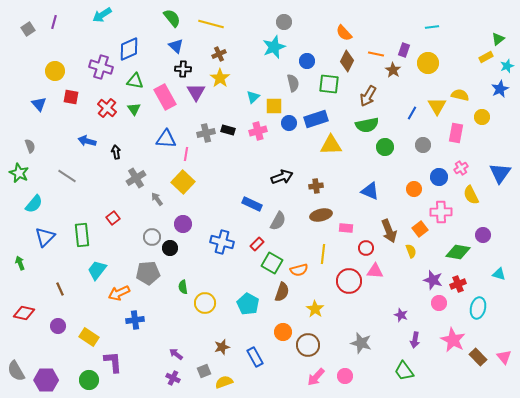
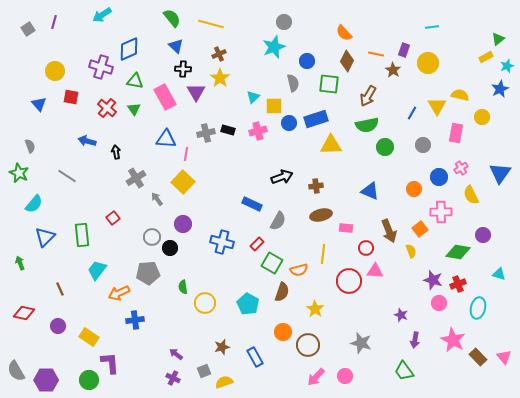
purple L-shape at (113, 362): moved 3 px left, 1 px down
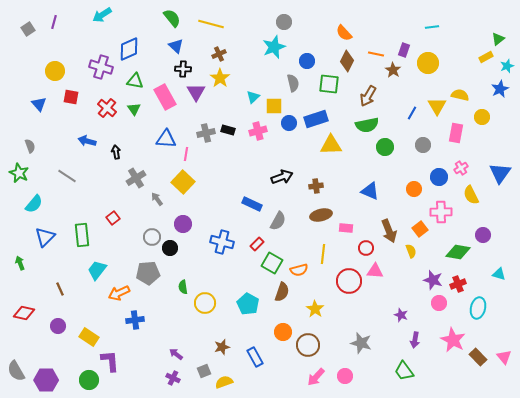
purple L-shape at (110, 363): moved 2 px up
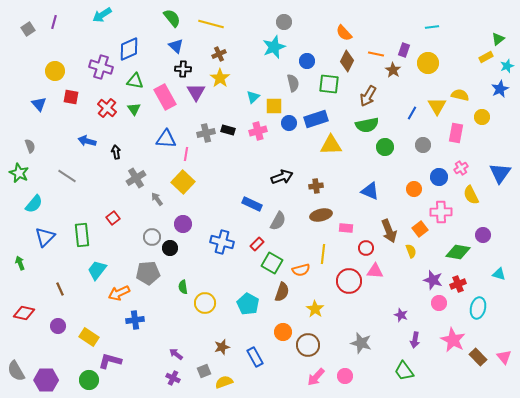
orange semicircle at (299, 270): moved 2 px right
purple L-shape at (110, 361): rotated 70 degrees counterclockwise
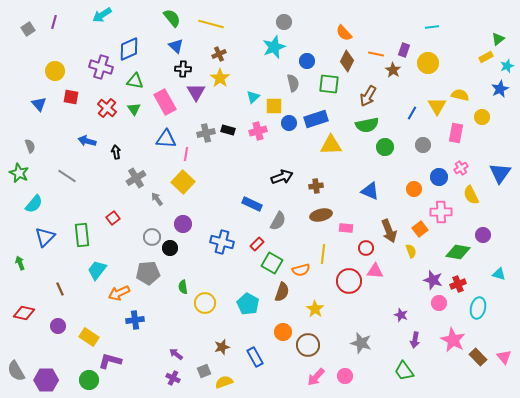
pink rectangle at (165, 97): moved 5 px down
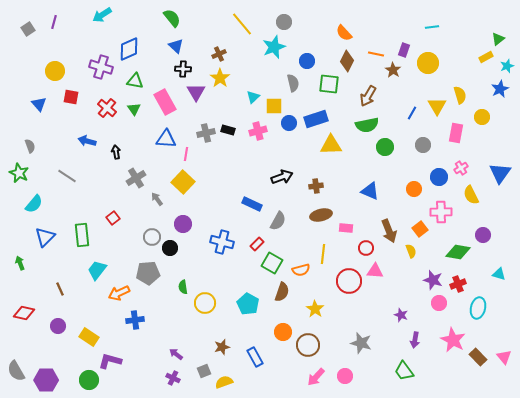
yellow line at (211, 24): moved 31 px right; rotated 35 degrees clockwise
yellow semicircle at (460, 95): rotated 60 degrees clockwise
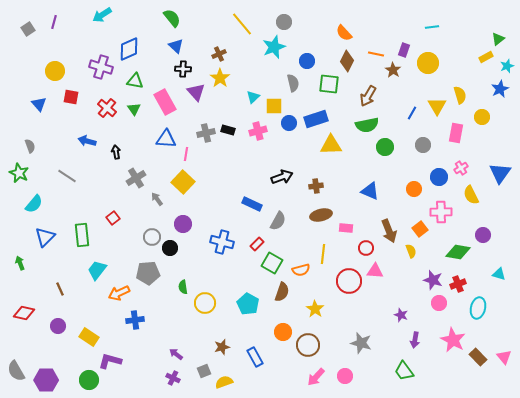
purple triangle at (196, 92): rotated 12 degrees counterclockwise
